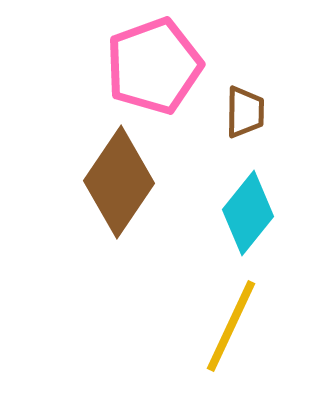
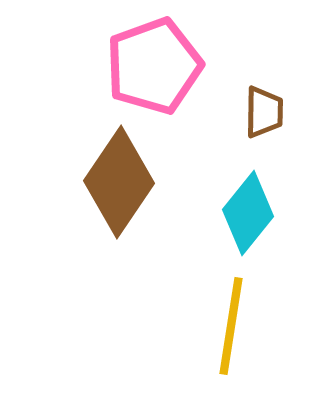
brown trapezoid: moved 19 px right
yellow line: rotated 16 degrees counterclockwise
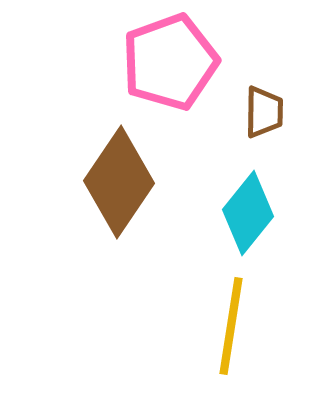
pink pentagon: moved 16 px right, 4 px up
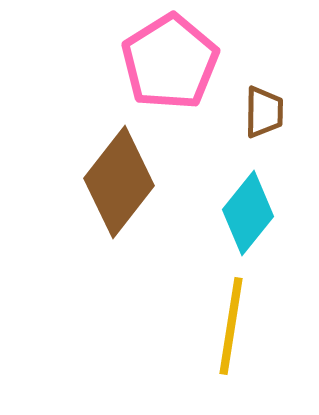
pink pentagon: rotated 12 degrees counterclockwise
brown diamond: rotated 4 degrees clockwise
